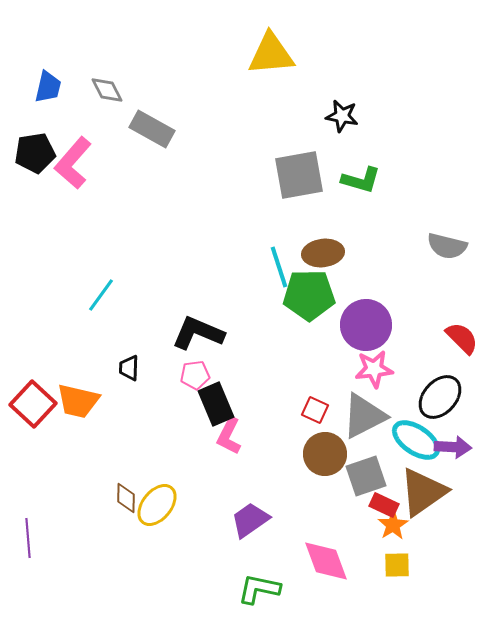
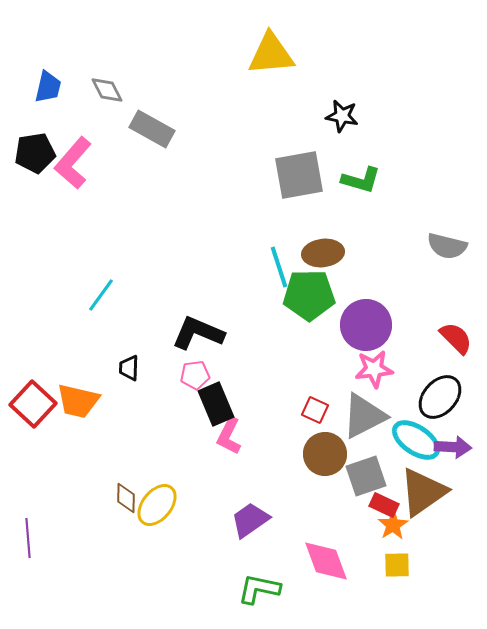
red semicircle at (462, 338): moved 6 px left
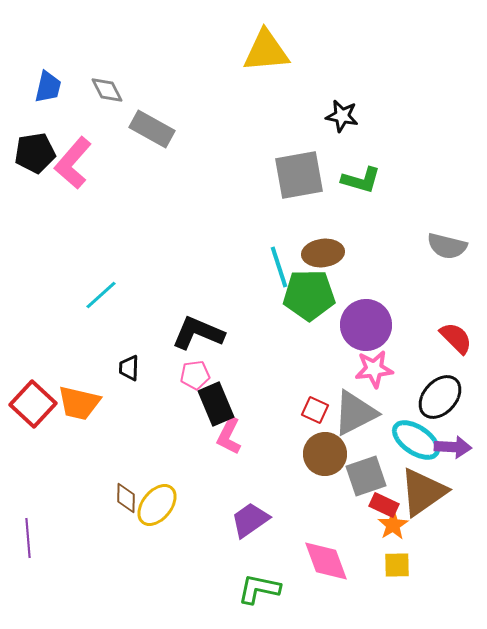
yellow triangle at (271, 54): moved 5 px left, 3 px up
cyan line at (101, 295): rotated 12 degrees clockwise
orange trapezoid at (78, 401): moved 1 px right, 2 px down
gray triangle at (364, 416): moved 9 px left, 3 px up
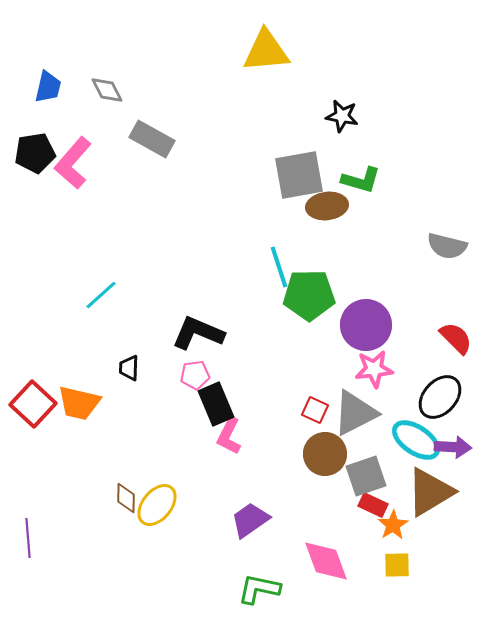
gray rectangle at (152, 129): moved 10 px down
brown ellipse at (323, 253): moved 4 px right, 47 px up
brown triangle at (423, 492): moved 7 px right; rotated 4 degrees clockwise
red rectangle at (384, 505): moved 11 px left
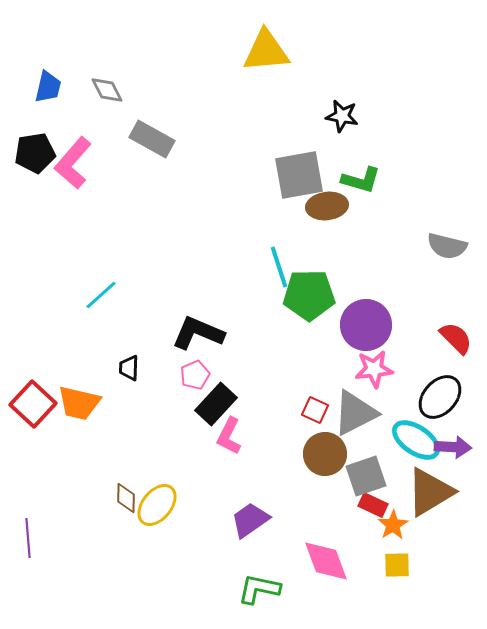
pink pentagon at (195, 375): rotated 16 degrees counterclockwise
black rectangle at (216, 404): rotated 66 degrees clockwise
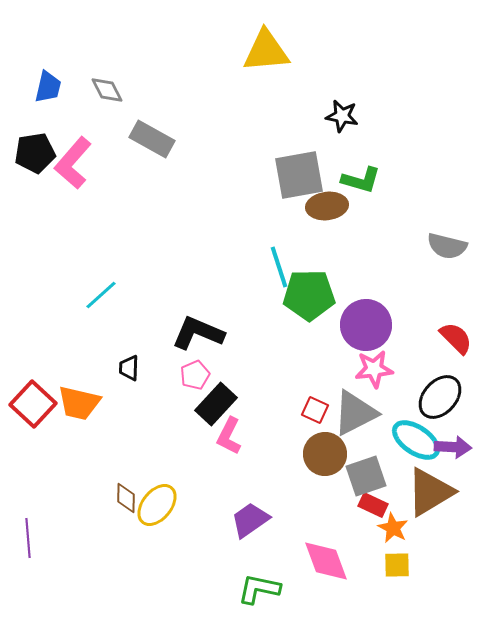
orange star at (393, 525): moved 3 px down; rotated 12 degrees counterclockwise
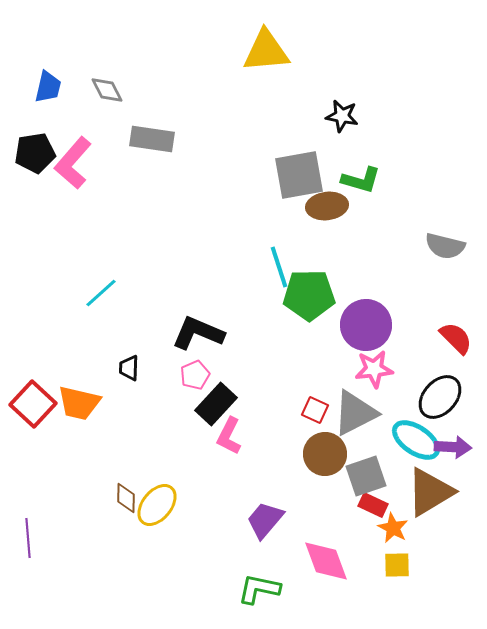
gray rectangle at (152, 139): rotated 21 degrees counterclockwise
gray semicircle at (447, 246): moved 2 px left
cyan line at (101, 295): moved 2 px up
purple trapezoid at (250, 520): moved 15 px right; rotated 15 degrees counterclockwise
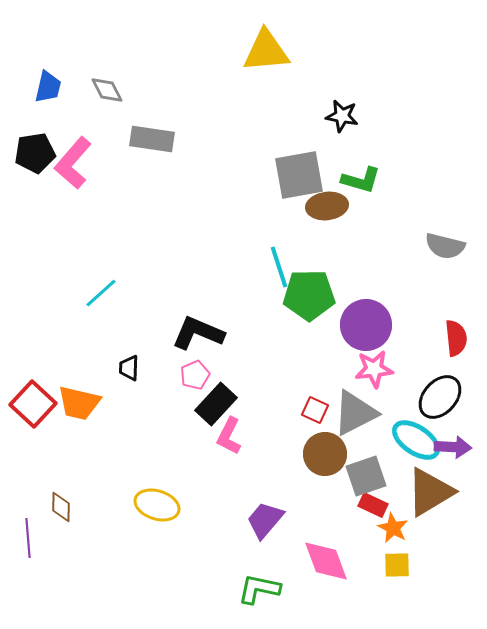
red semicircle at (456, 338): rotated 39 degrees clockwise
brown diamond at (126, 498): moved 65 px left, 9 px down
yellow ellipse at (157, 505): rotated 69 degrees clockwise
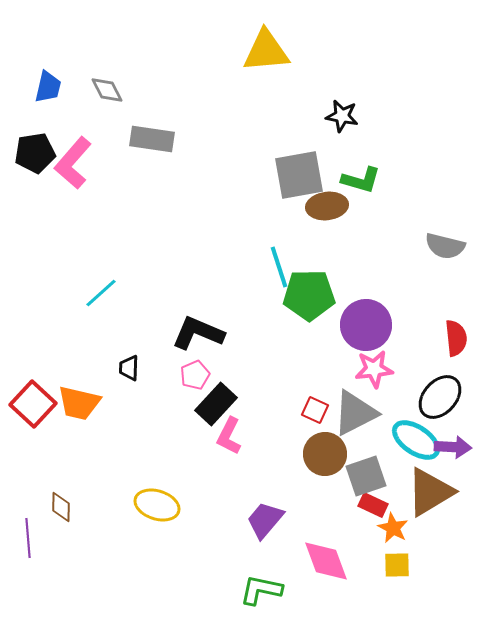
green L-shape at (259, 589): moved 2 px right, 1 px down
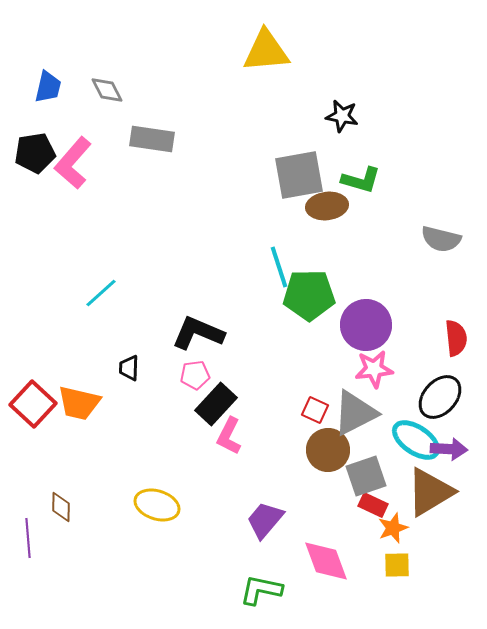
gray semicircle at (445, 246): moved 4 px left, 7 px up
pink pentagon at (195, 375): rotated 16 degrees clockwise
purple arrow at (453, 447): moved 4 px left, 2 px down
brown circle at (325, 454): moved 3 px right, 4 px up
orange star at (393, 528): rotated 24 degrees clockwise
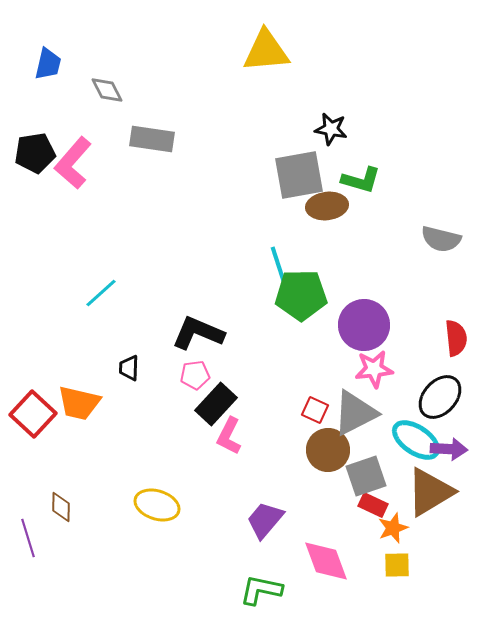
blue trapezoid at (48, 87): moved 23 px up
black star at (342, 116): moved 11 px left, 13 px down
green pentagon at (309, 295): moved 8 px left
purple circle at (366, 325): moved 2 px left
red square at (33, 404): moved 10 px down
purple line at (28, 538): rotated 12 degrees counterclockwise
